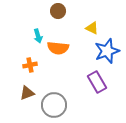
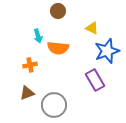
purple rectangle: moved 2 px left, 2 px up
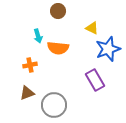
blue star: moved 1 px right, 2 px up
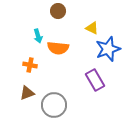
orange cross: rotated 24 degrees clockwise
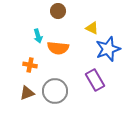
gray circle: moved 1 px right, 14 px up
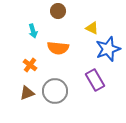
cyan arrow: moved 5 px left, 5 px up
orange cross: rotated 24 degrees clockwise
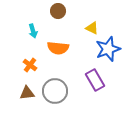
brown triangle: rotated 14 degrees clockwise
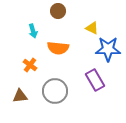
blue star: rotated 20 degrees clockwise
brown triangle: moved 7 px left, 3 px down
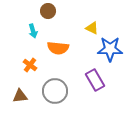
brown circle: moved 10 px left
blue star: moved 2 px right
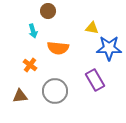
yellow triangle: rotated 16 degrees counterclockwise
blue star: moved 1 px left, 1 px up
